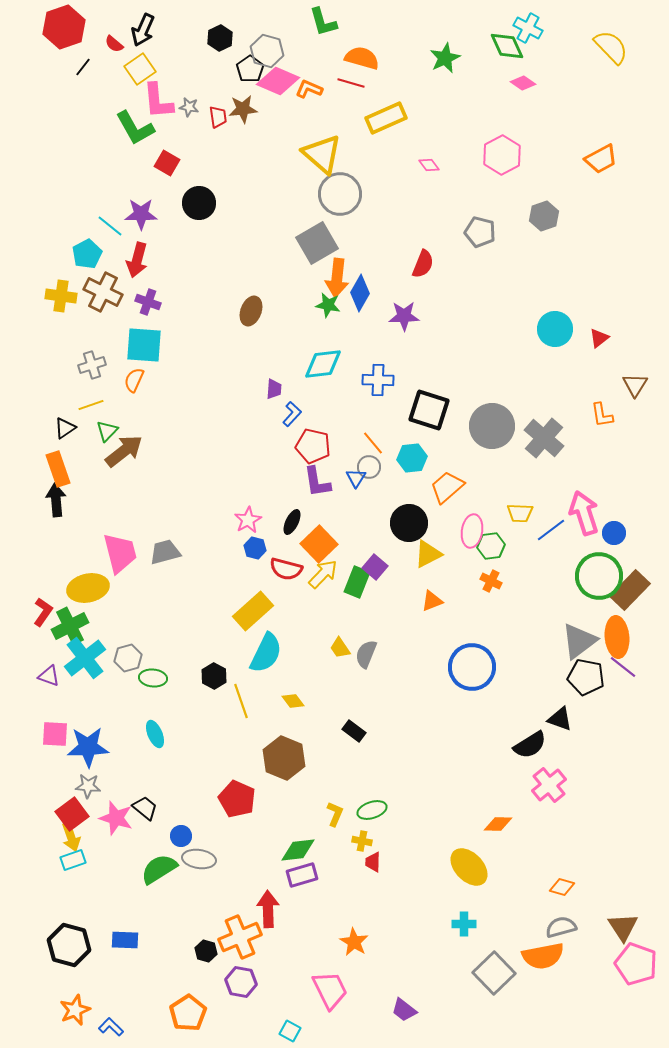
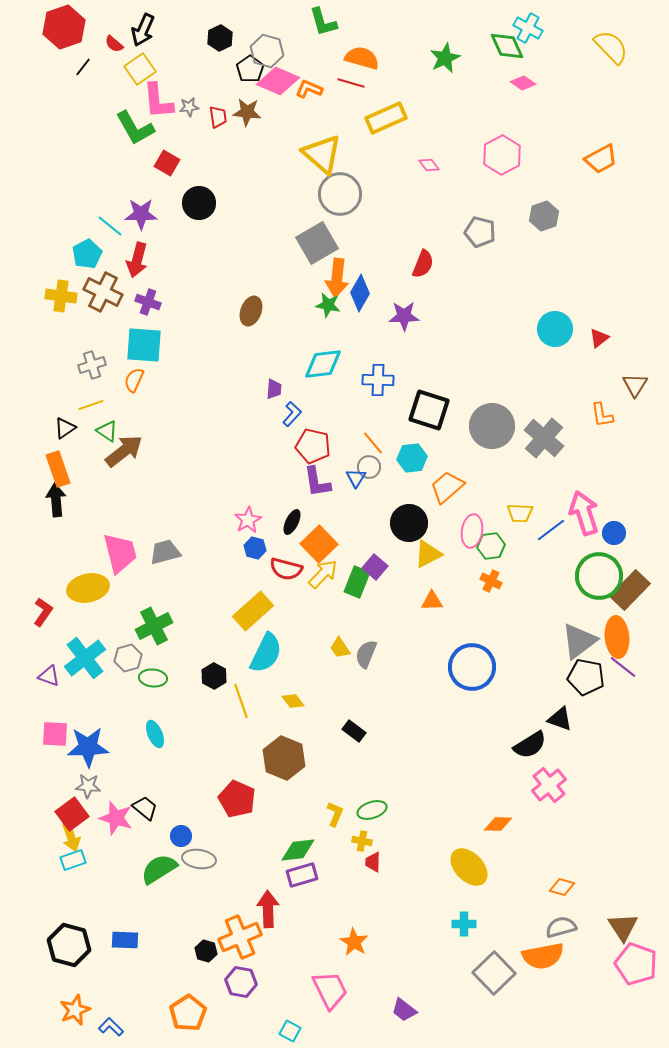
gray star at (189, 107): rotated 18 degrees counterclockwise
brown star at (243, 109): moved 4 px right, 3 px down; rotated 12 degrees clockwise
green triangle at (107, 431): rotated 40 degrees counterclockwise
orange triangle at (432, 601): rotated 20 degrees clockwise
green cross at (70, 626): moved 84 px right
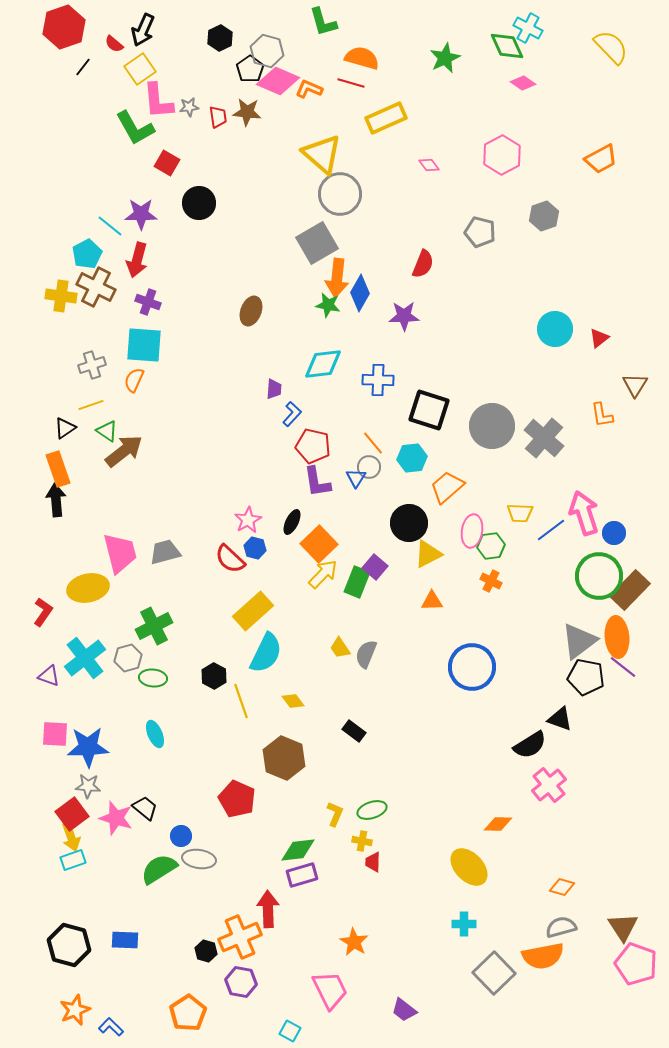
brown cross at (103, 292): moved 7 px left, 5 px up
red semicircle at (286, 569): moved 56 px left, 10 px up; rotated 28 degrees clockwise
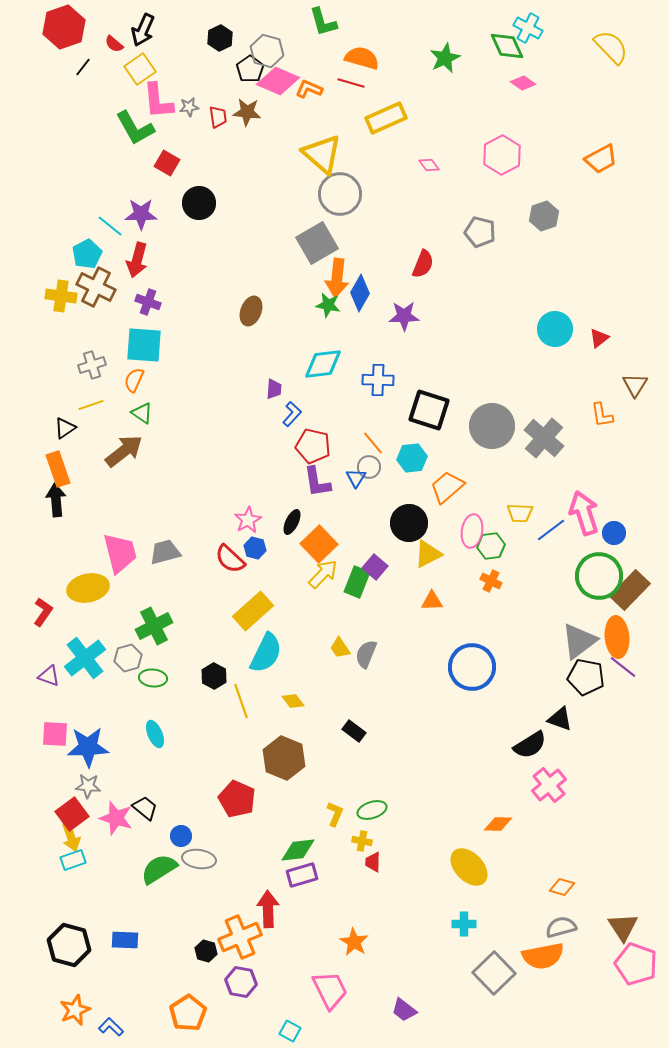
green triangle at (107, 431): moved 35 px right, 18 px up
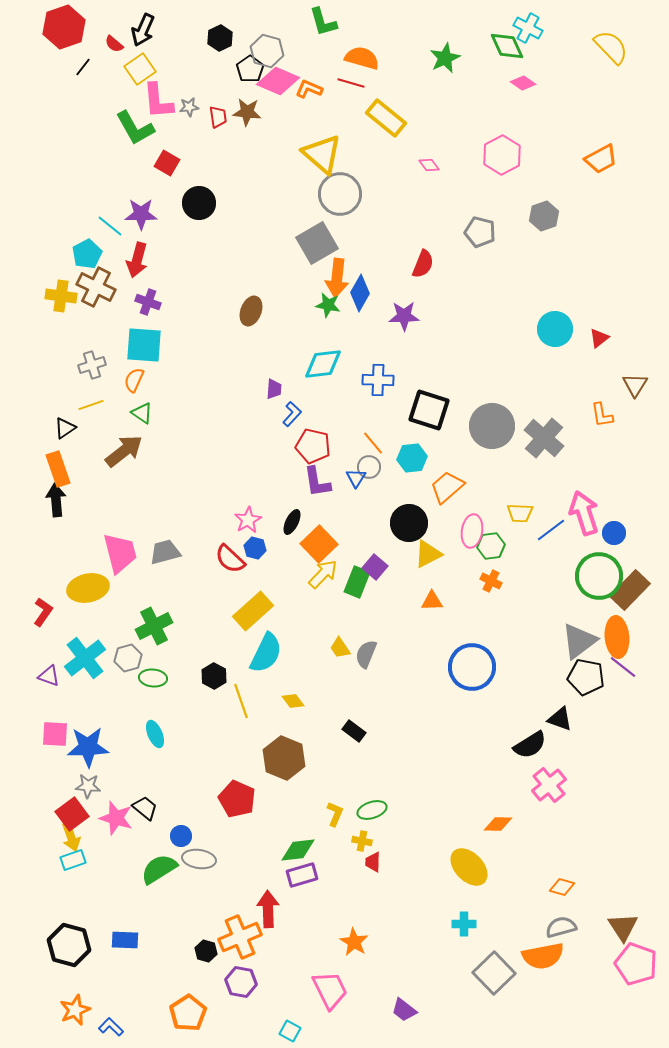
yellow rectangle at (386, 118): rotated 63 degrees clockwise
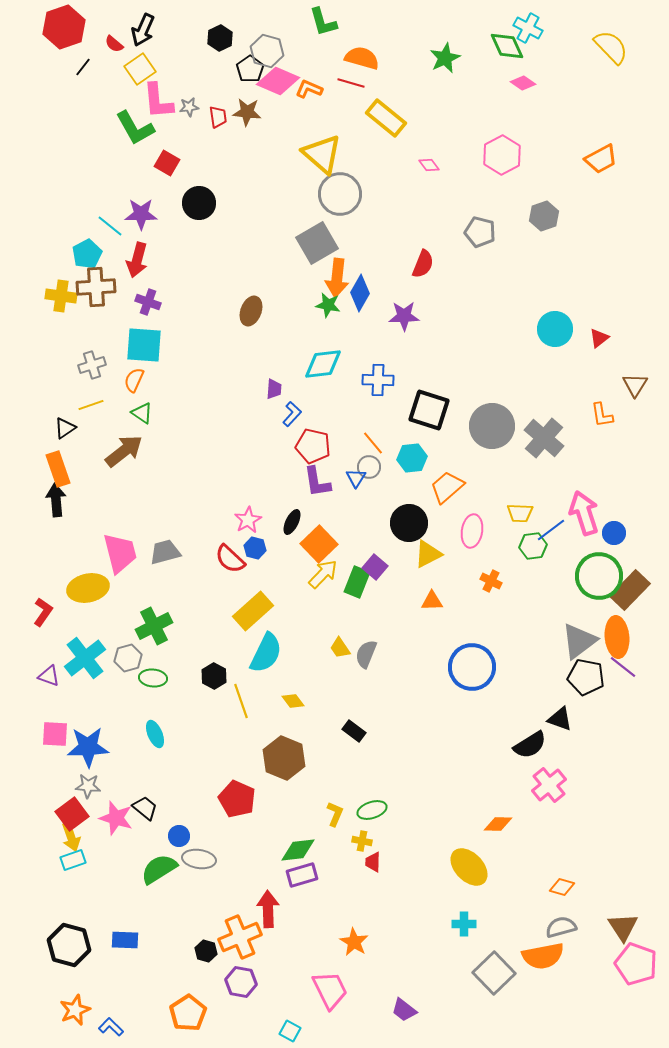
brown cross at (96, 287): rotated 30 degrees counterclockwise
green hexagon at (491, 546): moved 42 px right
blue circle at (181, 836): moved 2 px left
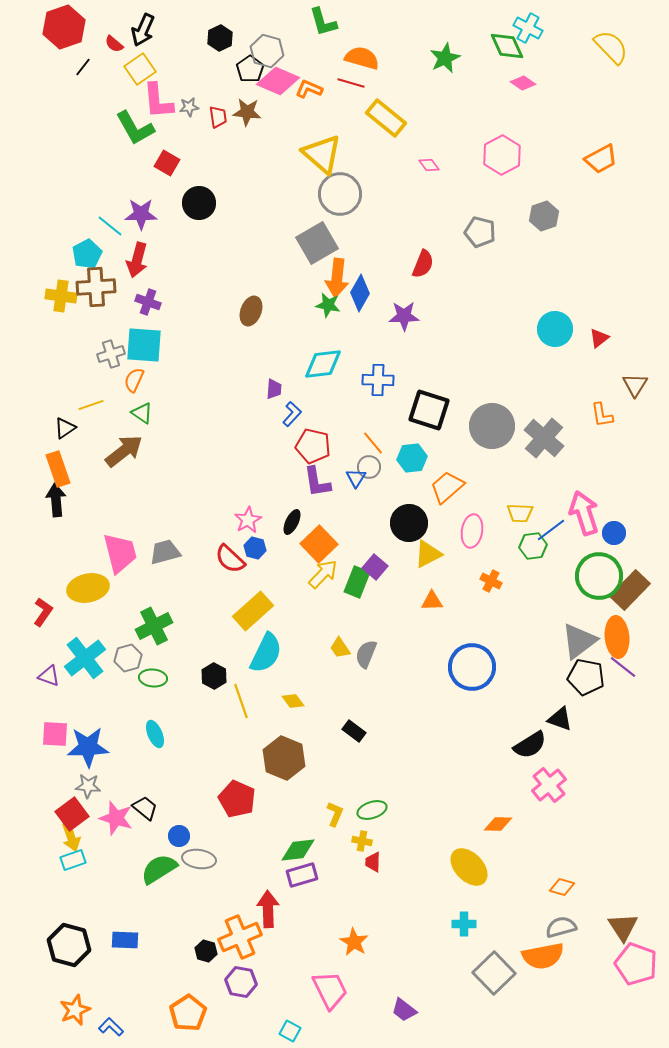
gray cross at (92, 365): moved 19 px right, 11 px up
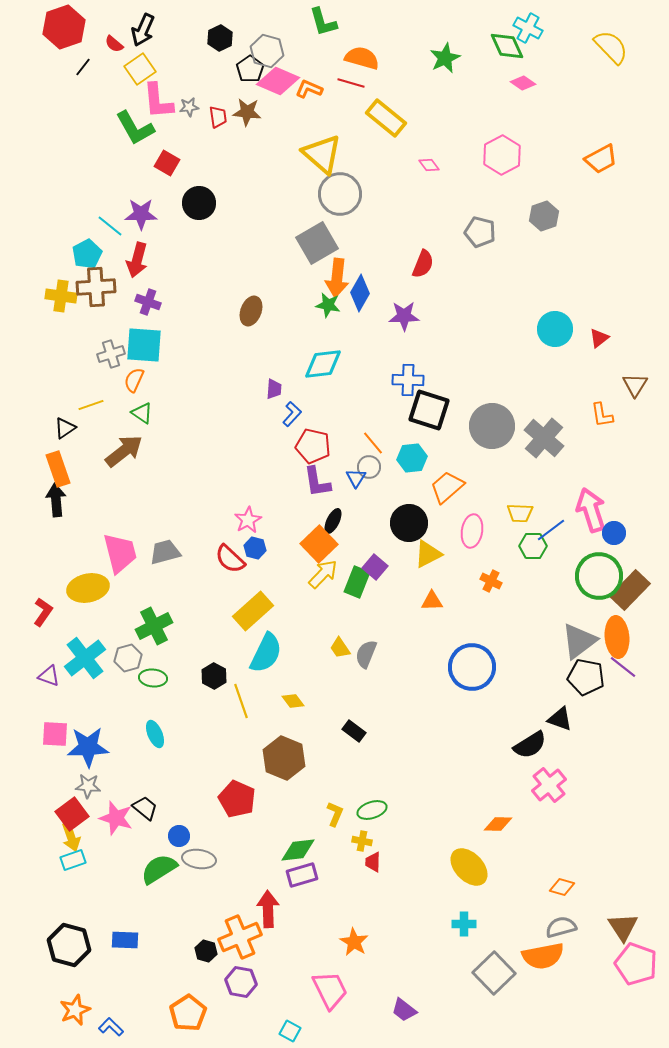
blue cross at (378, 380): moved 30 px right
pink arrow at (584, 513): moved 7 px right, 3 px up
black ellipse at (292, 522): moved 41 px right, 1 px up
green hexagon at (533, 546): rotated 8 degrees clockwise
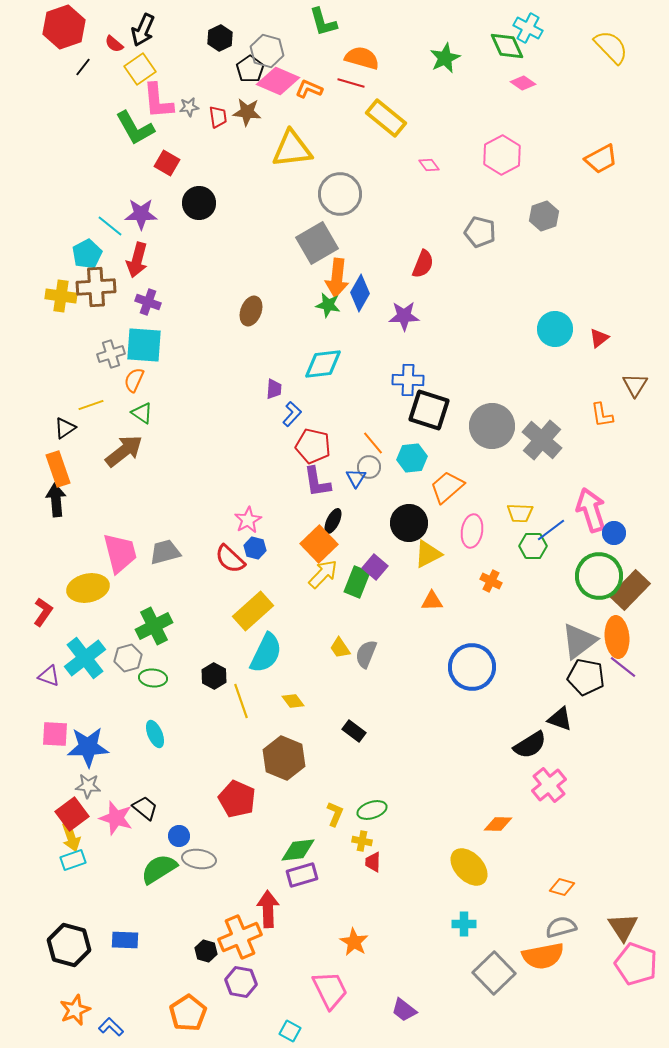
yellow triangle at (322, 154): moved 30 px left, 5 px up; rotated 48 degrees counterclockwise
gray cross at (544, 438): moved 2 px left, 2 px down
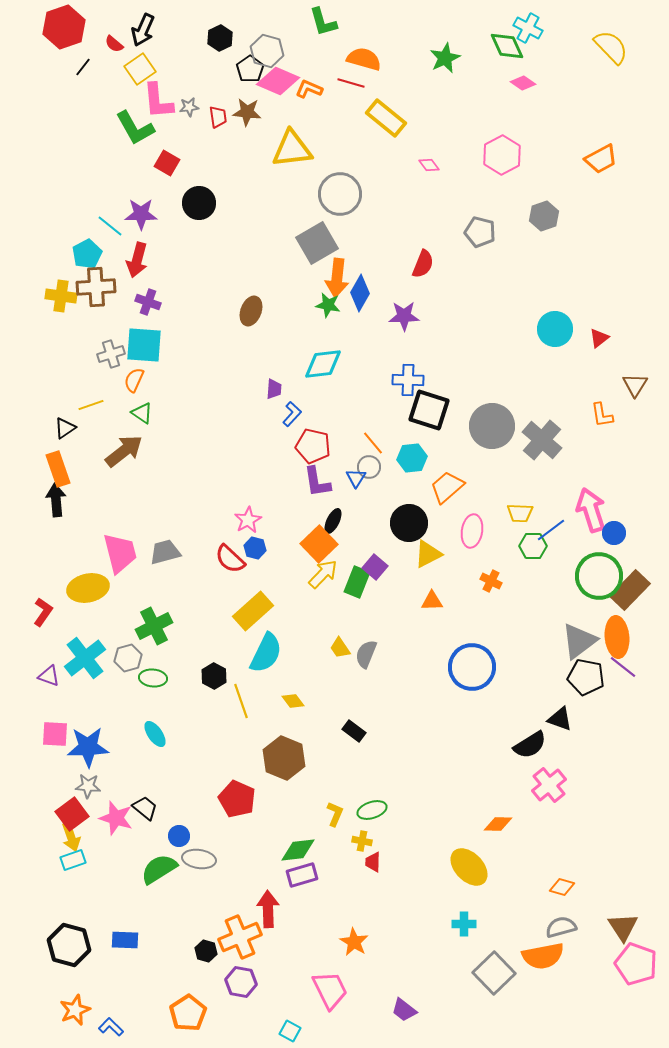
orange semicircle at (362, 58): moved 2 px right, 1 px down
cyan ellipse at (155, 734): rotated 12 degrees counterclockwise
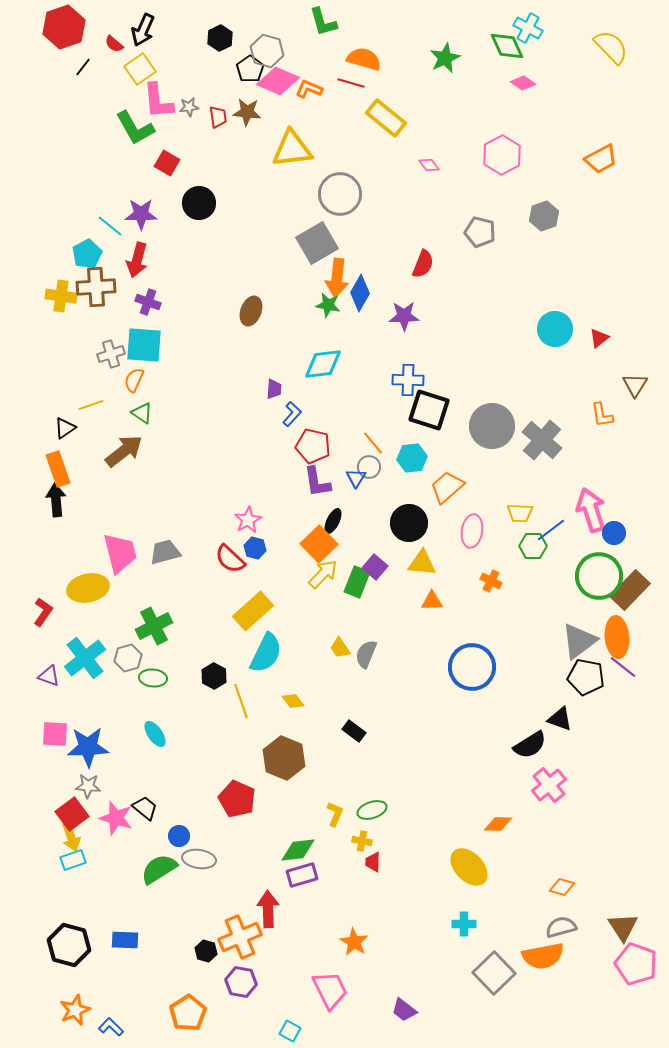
yellow triangle at (428, 554): moved 6 px left, 9 px down; rotated 32 degrees clockwise
